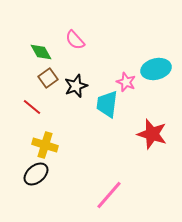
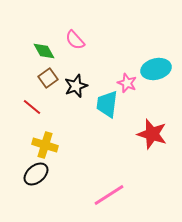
green diamond: moved 3 px right, 1 px up
pink star: moved 1 px right, 1 px down
pink line: rotated 16 degrees clockwise
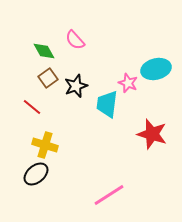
pink star: moved 1 px right
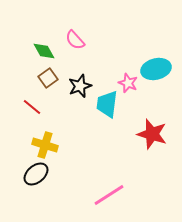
black star: moved 4 px right
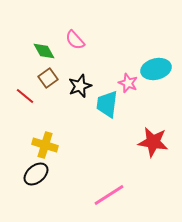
red line: moved 7 px left, 11 px up
red star: moved 1 px right, 8 px down; rotated 8 degrees counterclockwise
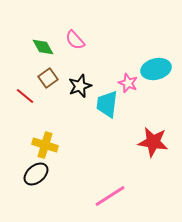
green diamond: moved 1 px left, 4 px up
pink line: moved 1 px right, 1 px down
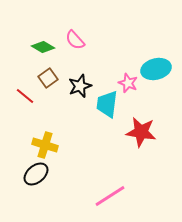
green diamond: rotated 30 degrees counterclockwise
red star: moved 12 px left, 10 px up
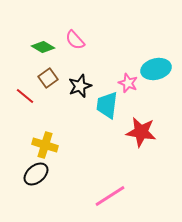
cyan trapezoid: moved 1 px down
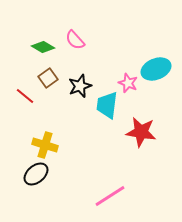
cyan ellipse: rotated 8 degrees counterclockwise
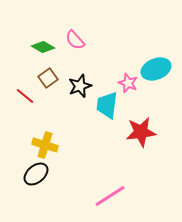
red star: rotated 16 degrees counterclockwise
